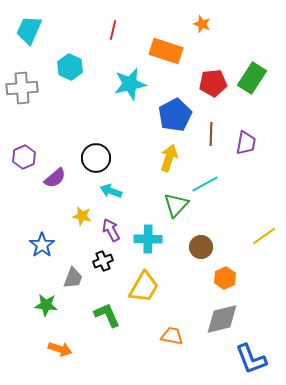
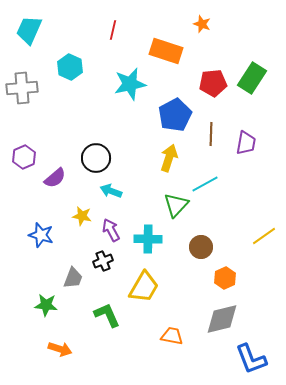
blue star: moved 1 px left, 10 px up; rotated 20 degrees counterclockwise
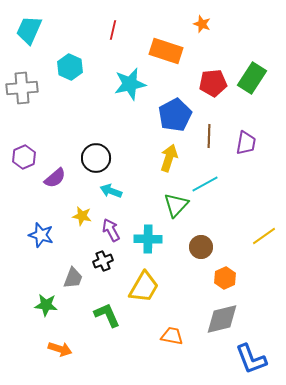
brown line: moved 2 px left, 2 px down
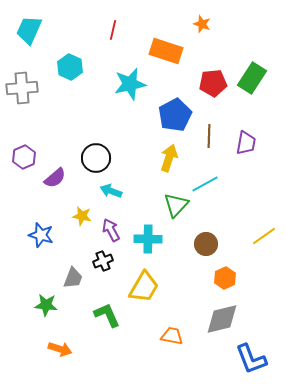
brown circle: moved 5 px right, 3 px up
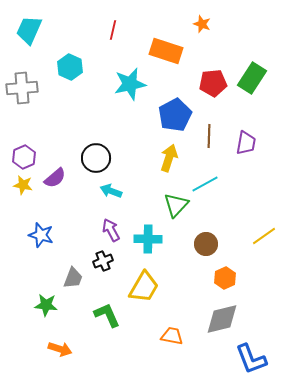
yellow star: moved 59 px left, 31 px up
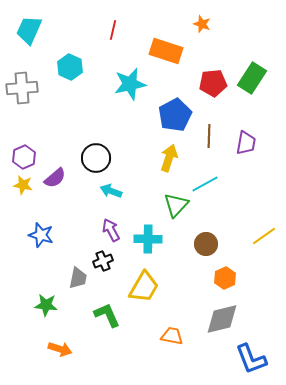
gray trapezoid: moved 5 px right; rotated 10 degrees counterclockwise
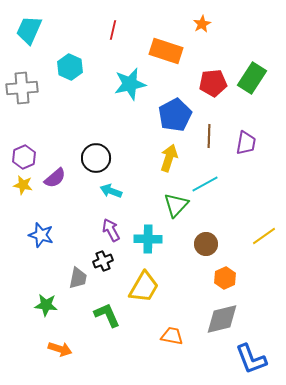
orange star: rotated 24 degrees clockwise
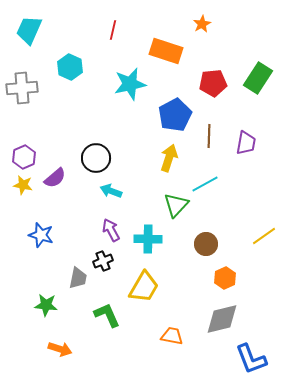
green rectangle: moved 6 px right
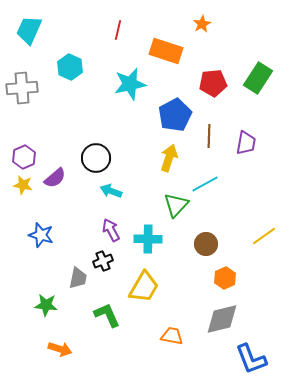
red line: moved 5 px right
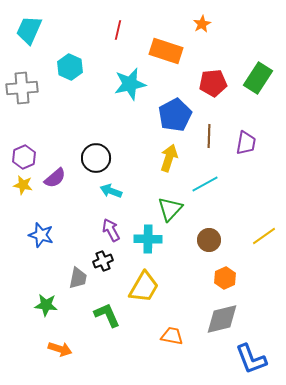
green triangle: moved 6 px left, 4 px down
brown circle: moved 3 px right, 4 px up
